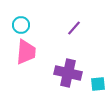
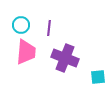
purple line: moved 25 px left; rotated 35 degrees counterclockwise
purple cross: moved 3 px left, 15 px up; rotated 8 degrees clockwise
cyan square: moved 7 px up
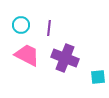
pink trapezoid: moved 1 px right, 3 px down; rotated 68 degrees counterclockwise
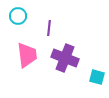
cyan circle: moved 3 px left, 9 px up
pink trapezoid: rotated 56 degrees clockwise
cyan square: moved 1 px left; rotated 21 degrees clockwise
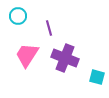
purple line: rotated 21 degrees counterclockwise
pink trapezoid: rotated 140 degrees counterclockwise
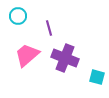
pink trapezoid: rotated 16 degrees clockwise
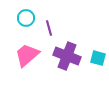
cyan circle: moved 8 px right, 2 px down
purple cross: moved 2 px right, 2 px up
cyan square: moved 1 px right, 19 px up
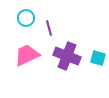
pink trapezoid: rotated 16 degrees clockwise
